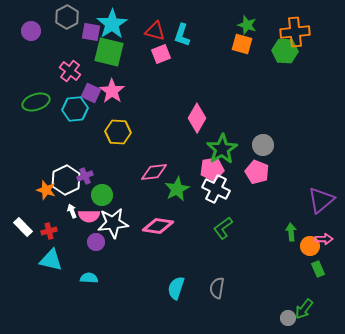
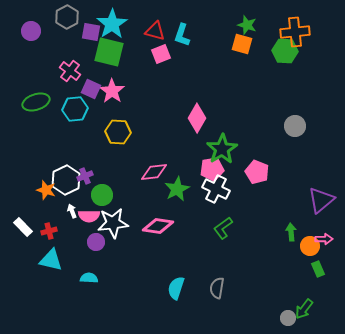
purple square at (91, 93): moved 4 px up
gray circle at (263, 145): moved 32 px right, 19 px up
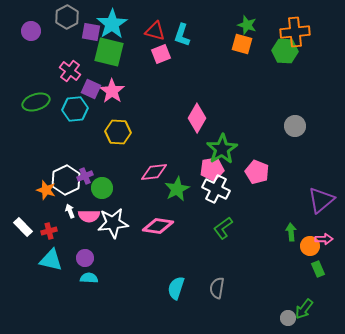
green circle at (102, 195): moved 7 px up
white arrow at (72, 211): moved 2 px left
purple circle at (96, 242): moved 11 px left, 16 px down
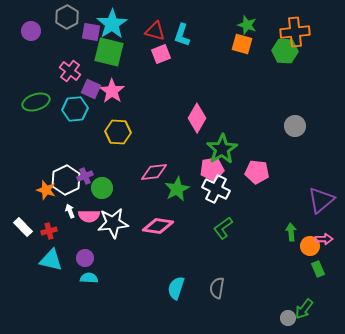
pink pentagon at (257, 172): rotated 15 degrees counterclockwise
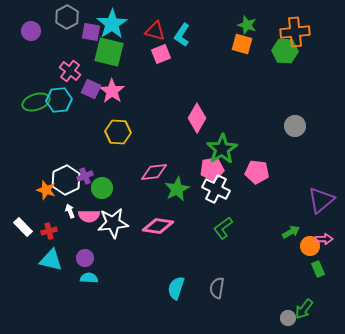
cyan L-shape at (182, 35): rotated 15 degrees clockwise
cyan hexagon at (75, 109): moved 16 px left, 9 px up
green arrow at (291, 232): rotated 66 degrees clockwise
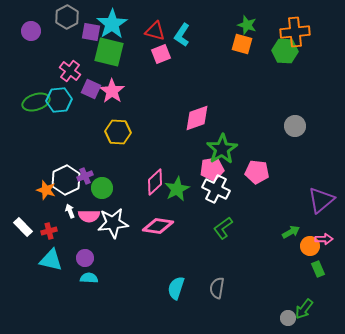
pink diamond at (197, 118): rotated 40 degrees clockwise
pink diamond at (154, 172): moved 1 px right, 10 px down; rotated 36 degrees counterclockwise
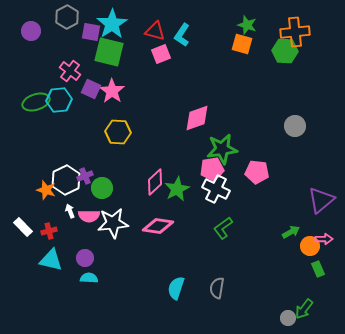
green star at (222, 149): rotated 24 degrees clockwise
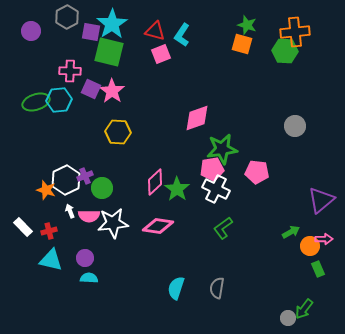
pink cross at (70, 71): rotated 35 degrees counterclockwise
green star at (177, 189): rotated 10 degrees counterclockwise
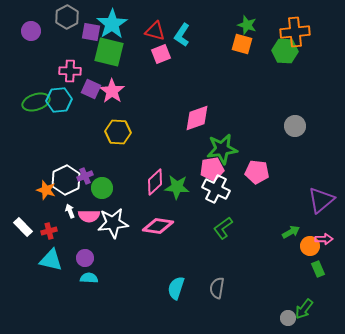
green star at (177, 189): moved 2 px up; rotated 30 degrees counterclockwise
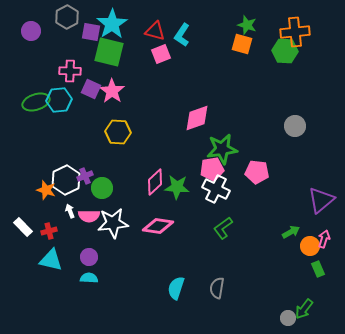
pink arrow at (324, 239): rotated 72 degrees counterclockwise
purple circle at (85, 258): moved 4 px right, 1 px up
